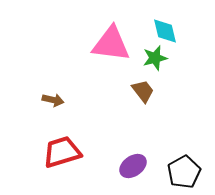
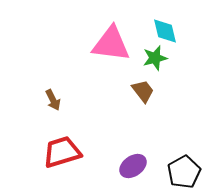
brown arrow: rotated 50 degrees clockwise
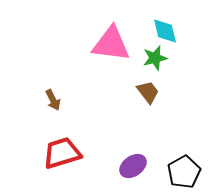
brown trapezoid: moved 5 px right, 1 px down
red trapezoid: moved 1 px down
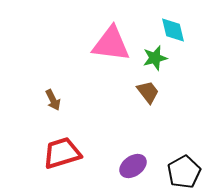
cyan diamond: moved 8 px right, 1 px up
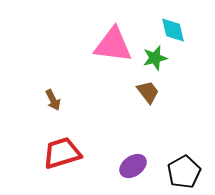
pink triangle: moved 2 px right, 1 px down
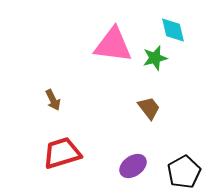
brown trapezoid: moved 1 px right, 16 px down
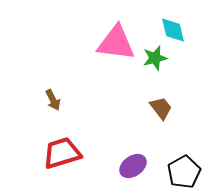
pink triangle: moved 3 px right, 2 px up
brown trapezoid: moved 12 px right
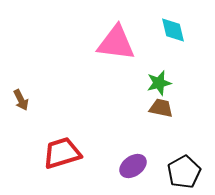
green star: moved 4 px right, 25 px down
brown arrow: moved 32 px left
brown trapezoid: rotated 40 degrees counterclockwise
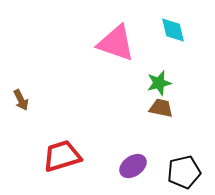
pink triangle: rotated 12 degrees clockwise
red trapezoid: moved 3 px down
black pentagon: rotated 16 degrees clockwise
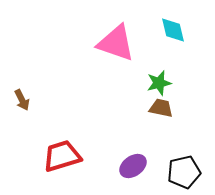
brown arrow: moved 1 px right
